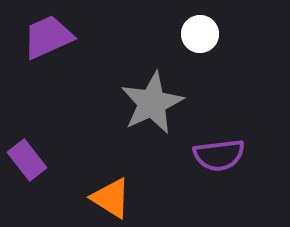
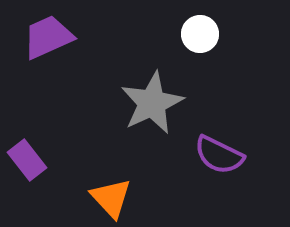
purple semicircle: rotated 33 degrees clockwise
orange triangle: rotated 15 degrees clockwise
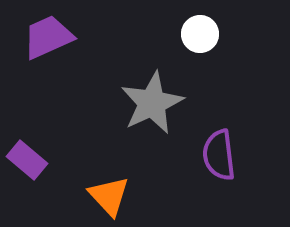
purple semicircle: rotated 57 degrees clockwise
purple rectangle: rotated 12 degrees counterclockwise
orange triangle: moved 2 px left, 2 px up
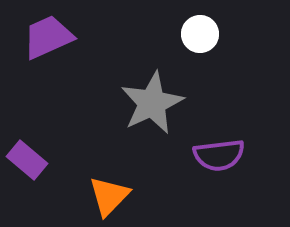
purple semicircle: rotated 90 degrees counterclockwise
orange triangle: rotated 27 degrees clockwise
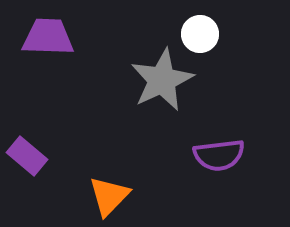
purple trapezoid: rotated 26 degrees clockwise
gray star: moved 10 px right, 23 px up
purple rectangle: moved 4 px up
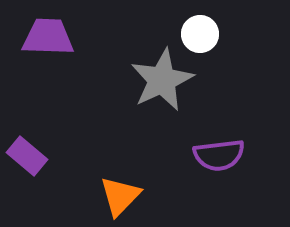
orange triangle: moved 11 px right
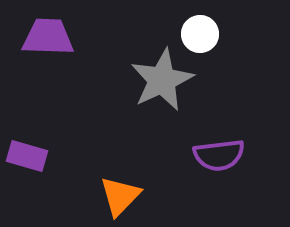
purple rectangle: rotated 24 degrees counterclockwise
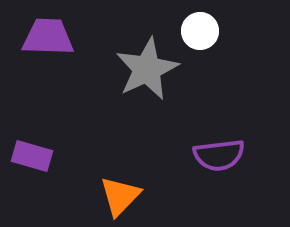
white circle: moved 3 px up
gray star: moved 15 px left, 11 px up
purple rectangle: moved 5 px right
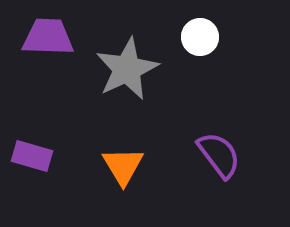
white circle: moved 6 px down
gray star: moved 20 px left
purple semicircle: rotated 120 degrees counterclockwise
orange triangle: moved 3 px right, 30 px up; rotated 15 degrees counterclockwise
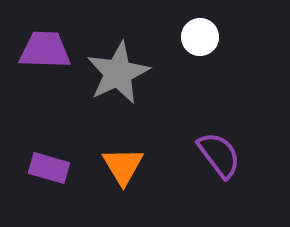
purple trapezoid: moved 3 px left, 13 px down
gray star: moved 9 px left, 4 px down
purple rectangle: moved 17 px right, 12 px down
